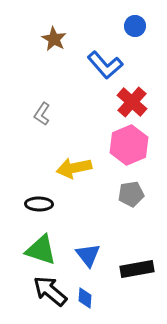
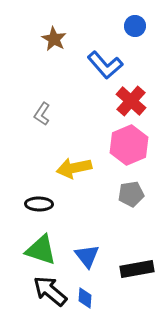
red cross: moved 1 px left, 1 px up
blue triangle: moved 1 px left, 1 px down
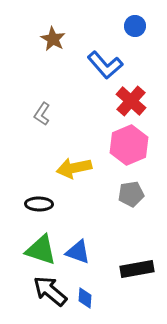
brown star: moved 1 px left
blue triangle: moved 9 px left, 4 px up; rotated 32 degrees counterclockwise
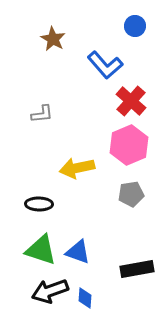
gray L-shape: rotated 130 degrees counterclockwise
yellow arrow: moved 3 px right
black arrow: rotated 60 degrees counterclockwise
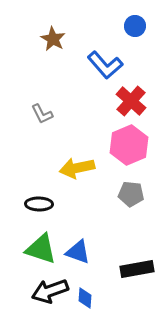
gray L-shape: rotated 70 degrees clockwise
gray pentagon: rotated 15 degrees clockwise
green triangle: moved 1 px up
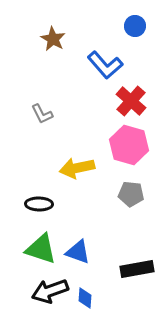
pink hexagon: rotated 21 degrees counterclockwise
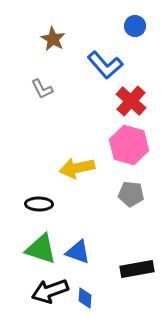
gray L-shape: moved 25 px up
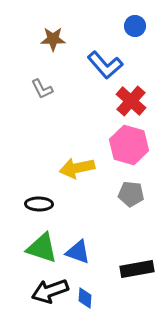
brown star: rotated 30 degrees counterclockwise
green triangle: moved 1 px right, 1 px up
